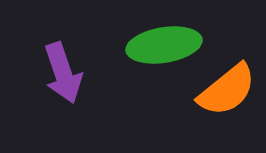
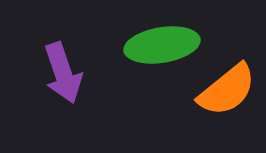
green ellipse: moved 2 px left
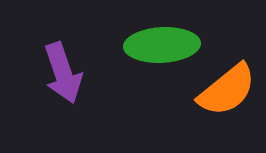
green ellipse: rotated 6 degrees clockwise
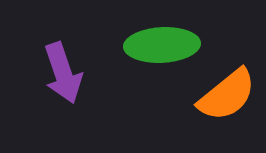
orange semicircle: moved 5 px down
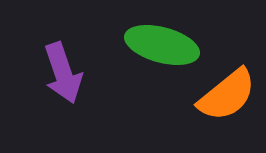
green ellipse: rotated 18 degrees clockwise
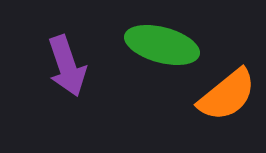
purple arrow: moved 4 px right, 7 px up
